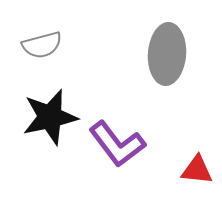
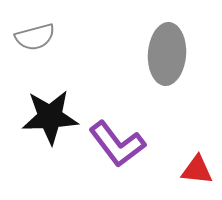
gray semicircle: moved 7 px left, 8 px up
black star: rotated 10 degrees clockwise
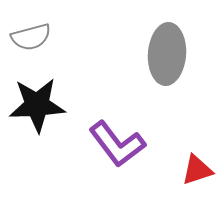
gray semicircle: moved 4 px left
black star: moved 13 px left, 12 px up
red triangle: rotated 24 degrees counterclockwise
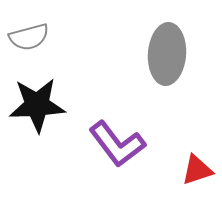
gray semicircle: moved 2 px left
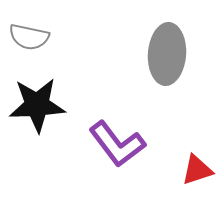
gray semicircle: rotated 27 degrees clockwise
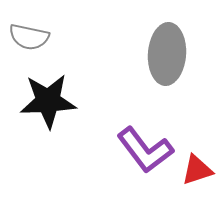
black star: moved 11 px right, 4 px up
purple L-shape: moved 28 px right, 6 px down
